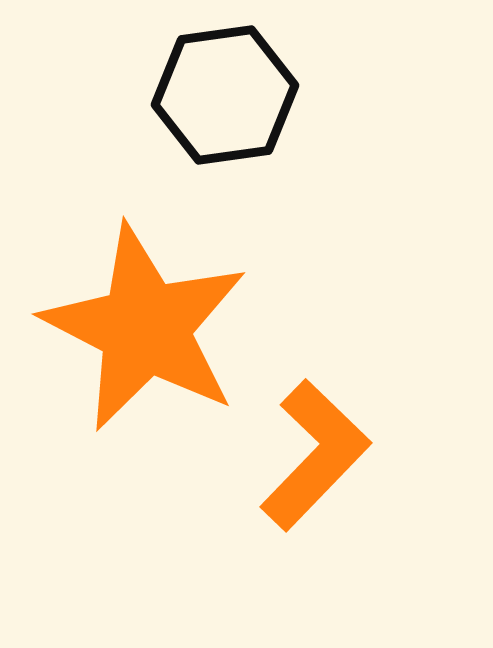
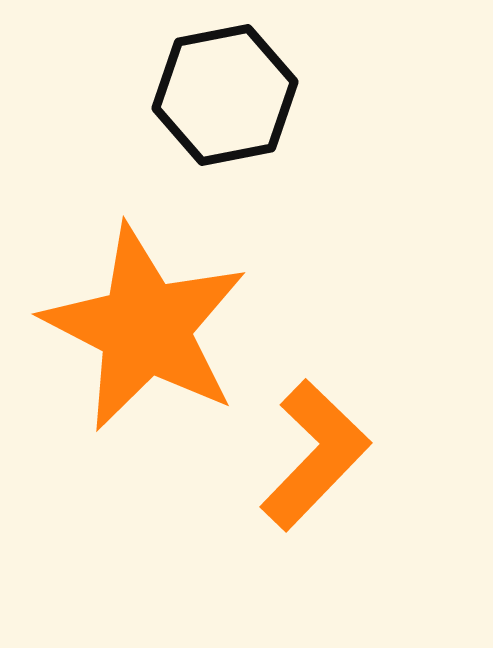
black hexagon: rotated 3 degrees counterclockwise
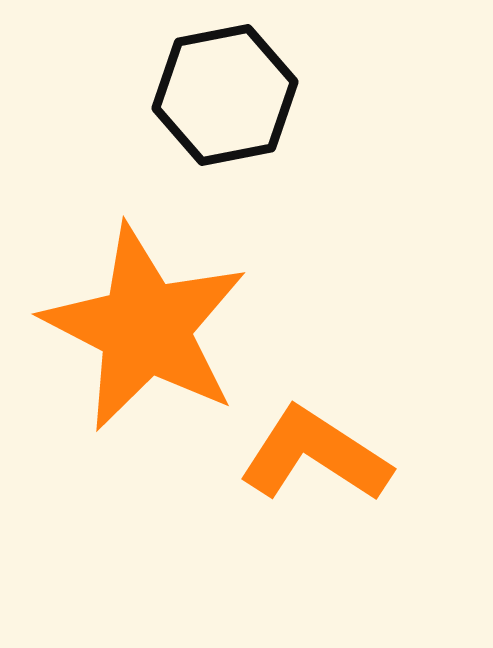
orange L-shape: rotated 101 degrees counterclockwise
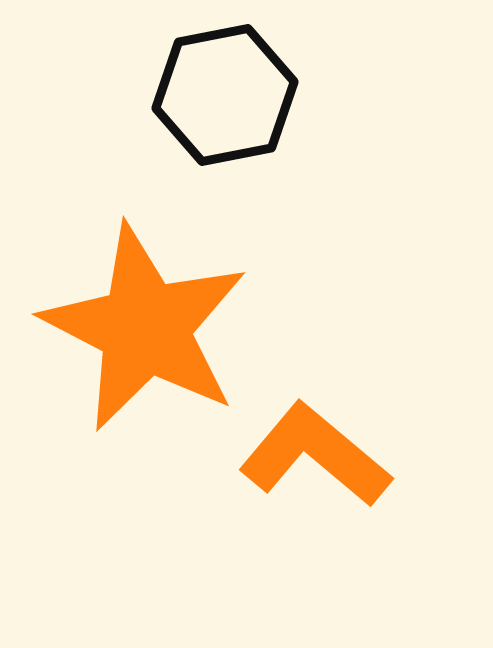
orange L-shape: rotated 7 degrees clockwise
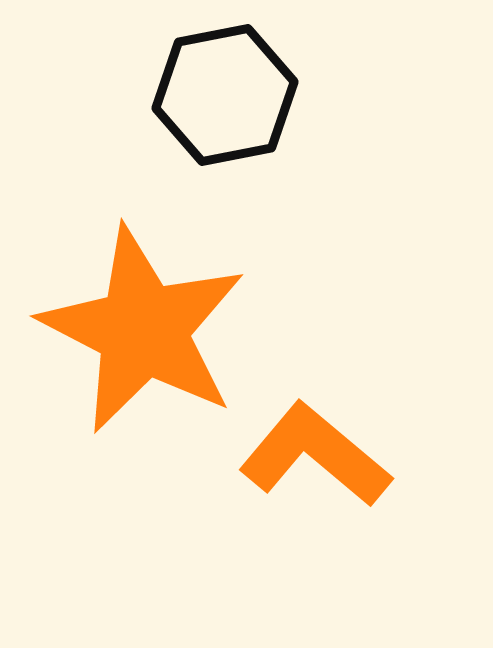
orange star: moved 2 px left, 2 px down
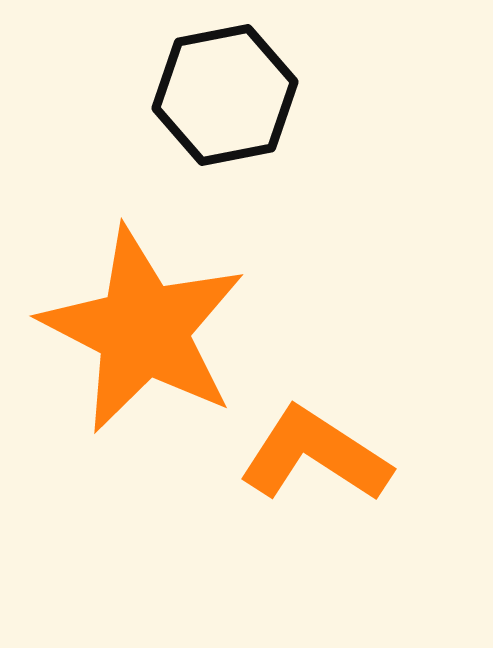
orange L-shape: rotated 7 degrees counterclockwise
